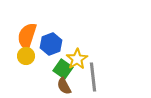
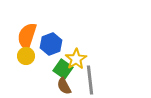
yellow star: moved 1 px left
gray line: moved 3 px left, 3 px down
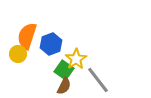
yellow circle: moved 8 px left, 2 px up
green square: moved 1 px right, 1 px down
gray line: moved 8 px right; rotated 32 degrees counterclockwise
brown semicircle: rotated 126 degrees counterclockwise
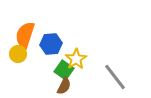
orange semicircle: moved 2 px left, 1 px up
blue hexagon: rotated 15 degrees clockwise
gray line: moved 17 px right, 3 px up
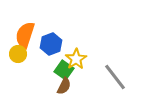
blue hexagon: rotated 15 degrees counterclockwise
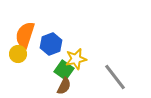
yellow star: rotated 20 degrees clockwise
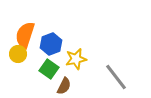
green square: moved 15 px left, 1 px up
gray line: moved 1 px right
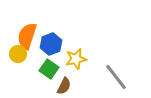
orange semicircle: moved 2 px right, 1 px down
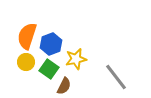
yellow circle: moved 8 px right, 8 px down
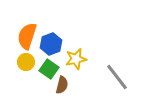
gray line: moved 1 px right
brown semicircle: moved 2 px left, 1 px up; rotated 12 degrees counterclockwise
